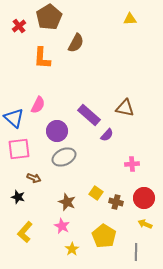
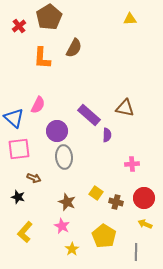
brown semicircle: moved 2 px left, 5 px down
purple semicircle: rotated 40 degrees counterclockwise
gray ellipse: rotated 70 degrees counterclockwise
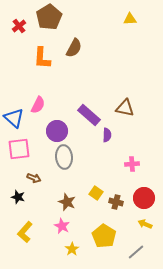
gray line: rotated 48 degrees clockwise
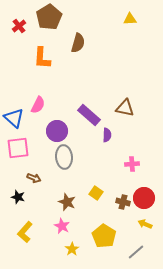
brown semicircle: moved 4 px right, 5 px up; rotated 12 degrees counterclockwise
pink square: moved 1 px left, 1 px up
brown cross: moved 7 px right
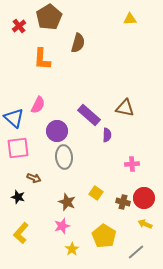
orange L-shape: moved 1 px down
pink star: rotated 28 degrees clockwise
yellow L-shape: moved 4 px left, 1 px down
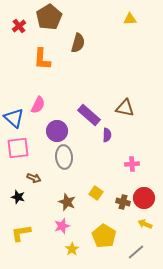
yellow L-shape: rotated 40 degrees clockwise
